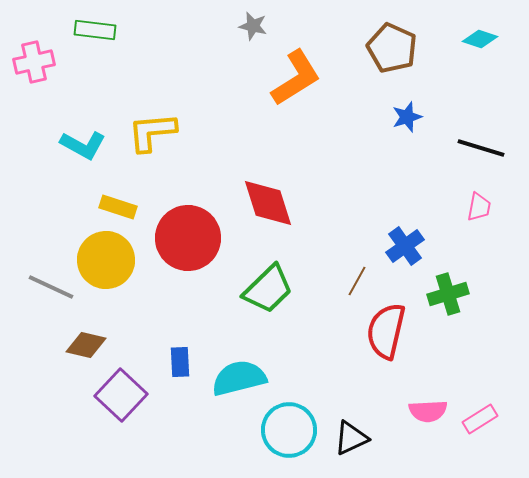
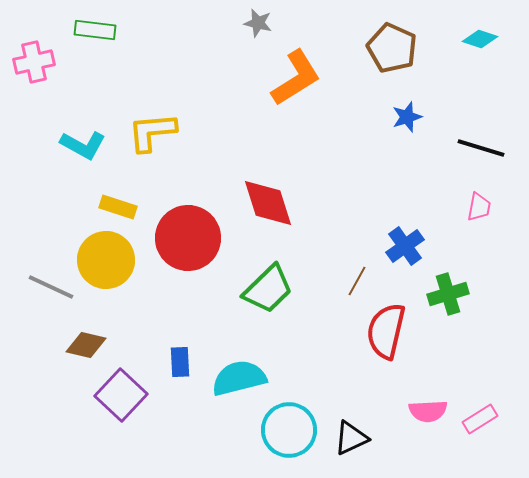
gray star: moved 5 px right, 3 px up
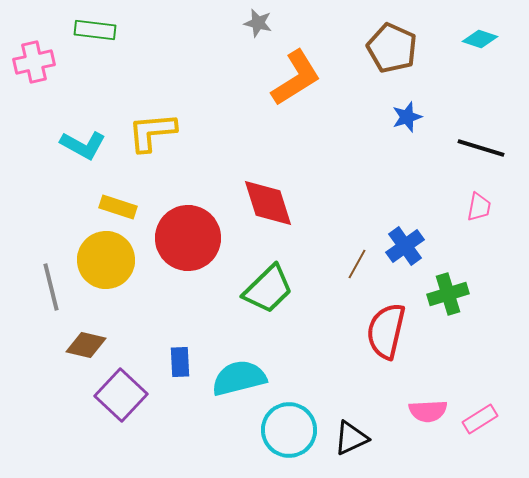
brown line: moved 17 px up
gray line: rotated 51 degrees clockwise
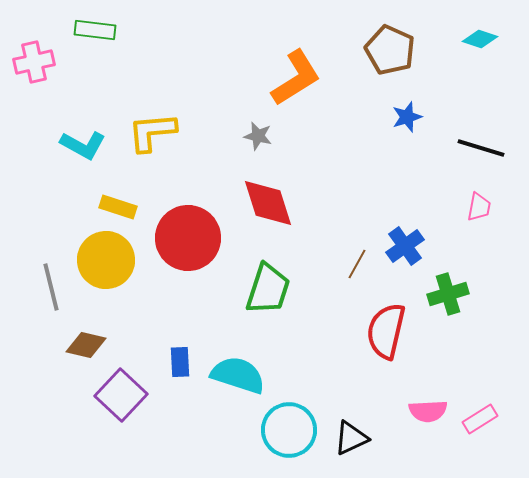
gray star: moved 113 px down
brown pentagon: moved 2 px left, 2 px down
green trapezoid: rotated 28 degrees counterclockwise
cyan semicircle: moved 1 px left, 3 px up; rotated 32 degrees clockwise
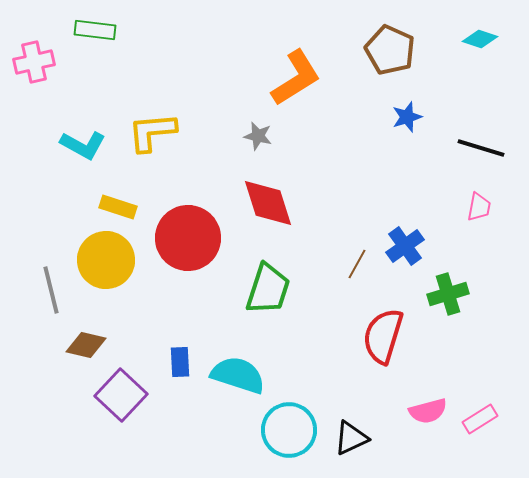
gray line: moved 3 px down
red semicircle: moved 3 px left, 5 px down; rotated 4 degrees clockwise
pink semicircle: rotated 12 degrees counterclockwise
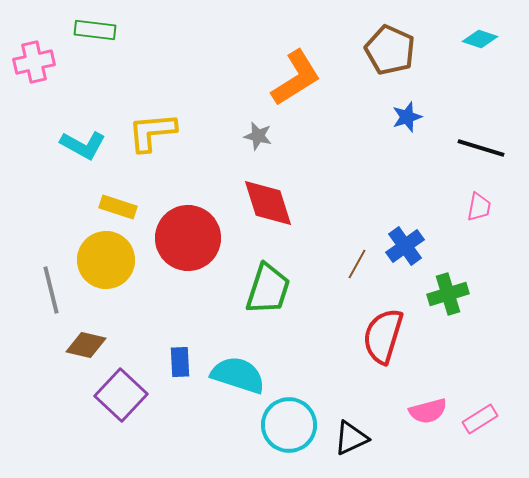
cyan circle: moved 5 px up
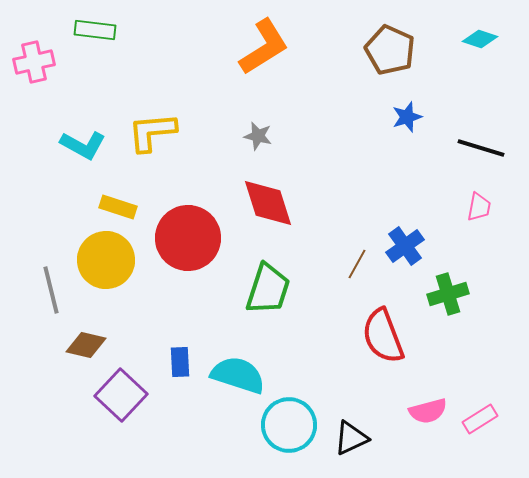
orange L-shape: moved 32 px left, 31 px up
red semicircle: rotated 38 degrees counterclockwise
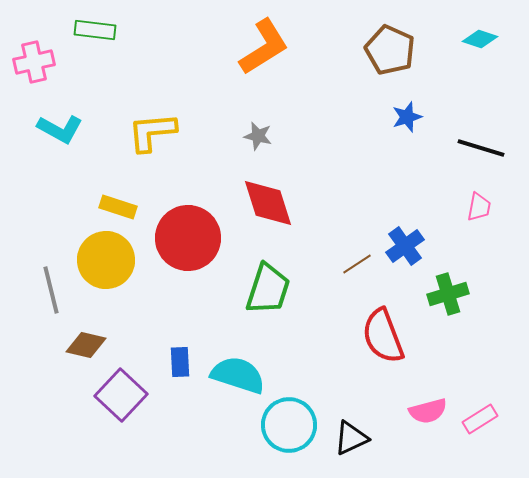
cyan L-shape: moved 23 px left, 16 px up
brown line: rotated 28 degrees clockwise
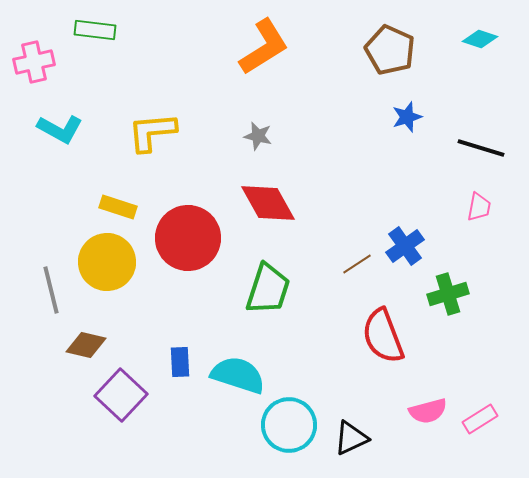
red diamond: rotated 12 degrees counterclockwise
yellow circle: moved 1 px right, 2 px down
